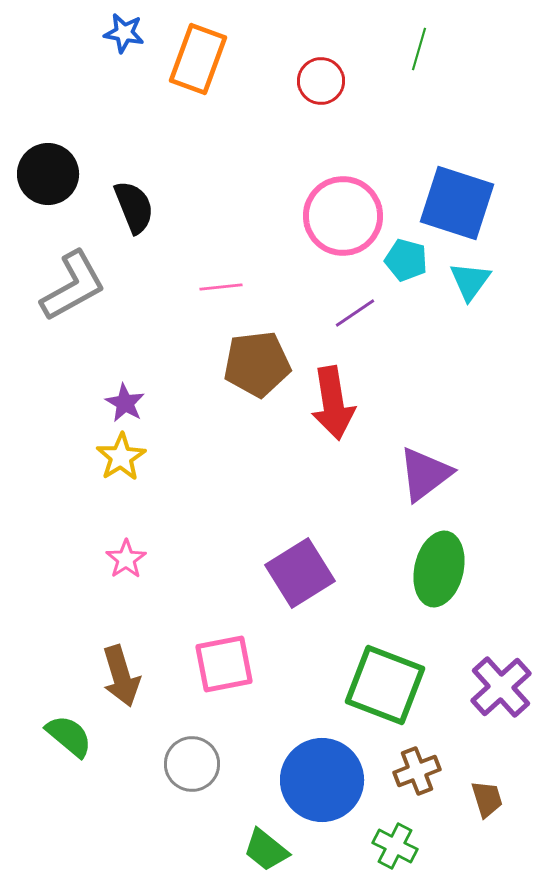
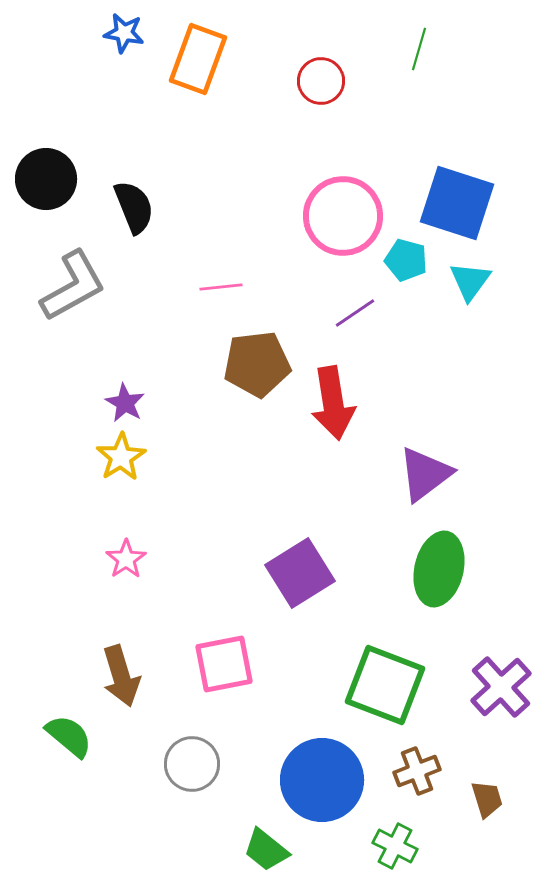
black circle: moved 2 px left, 5 px down
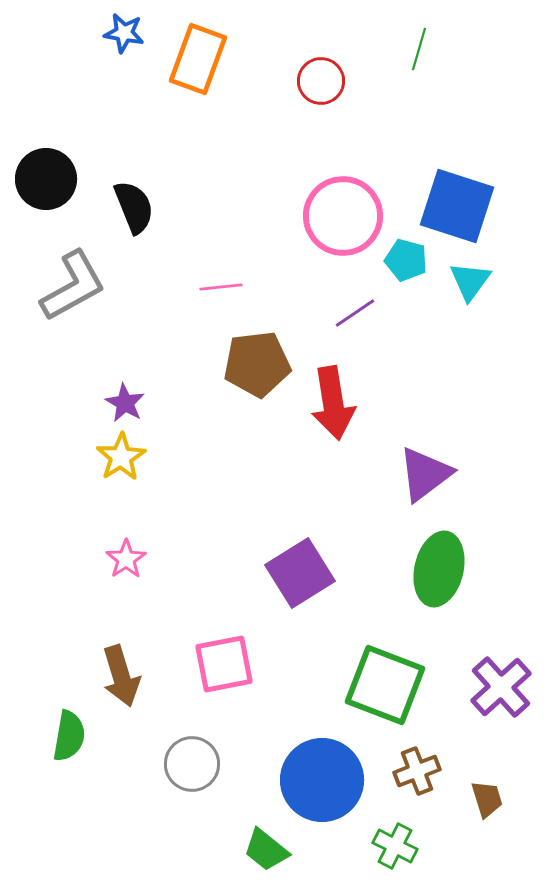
blue square: moved 3 px down
green semicircle: rotated 60 degrees clockwise
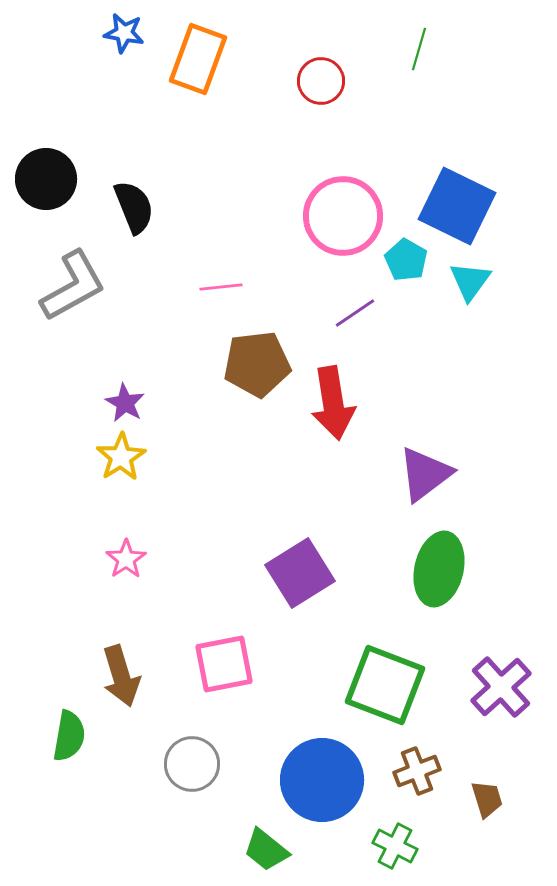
blue square: rotated 8 degrees clockwise
cyan pentagon: rotated 15 degrees clockwise
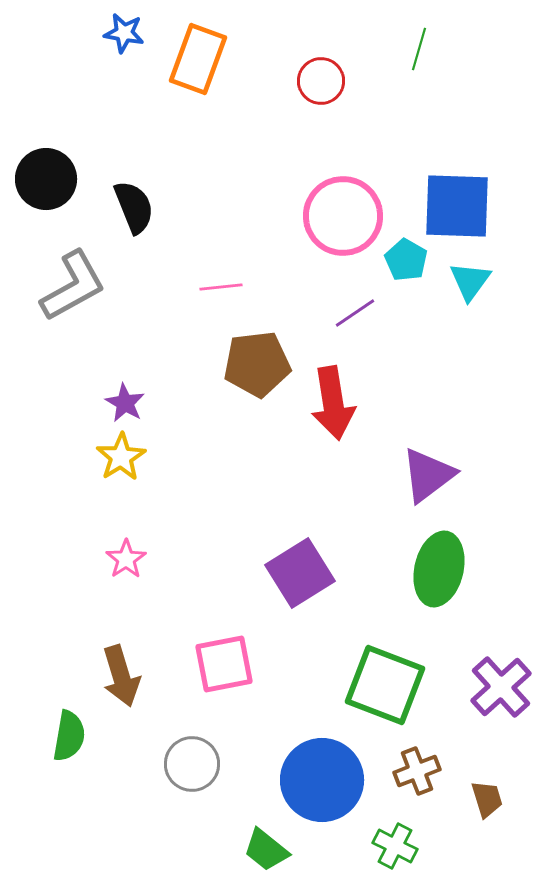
blue square: rotated 24 degrees counterclockwise
purple triangle: moved 3 px right, 1 px down
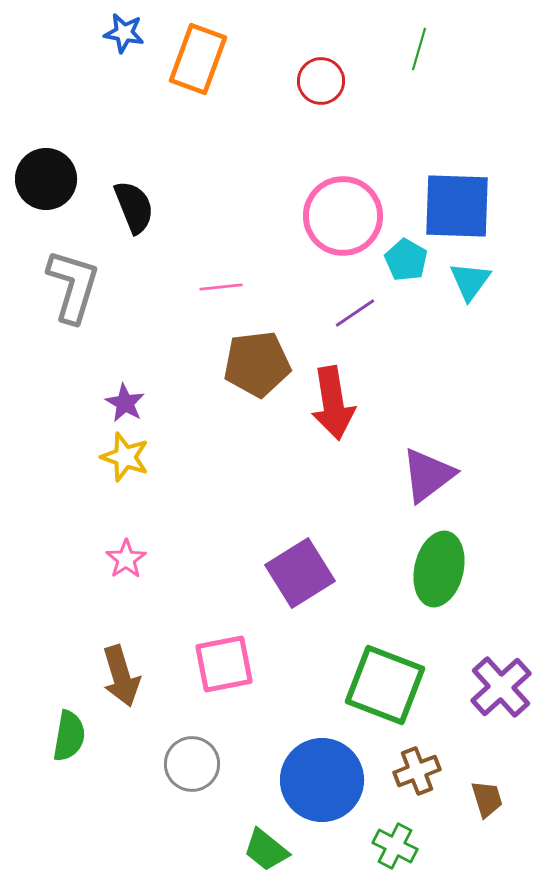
gray L-shape: rotated 44 degrees counterclockwise
yellow star: moved 4 px right; rotated 21 degrees counterclockwise
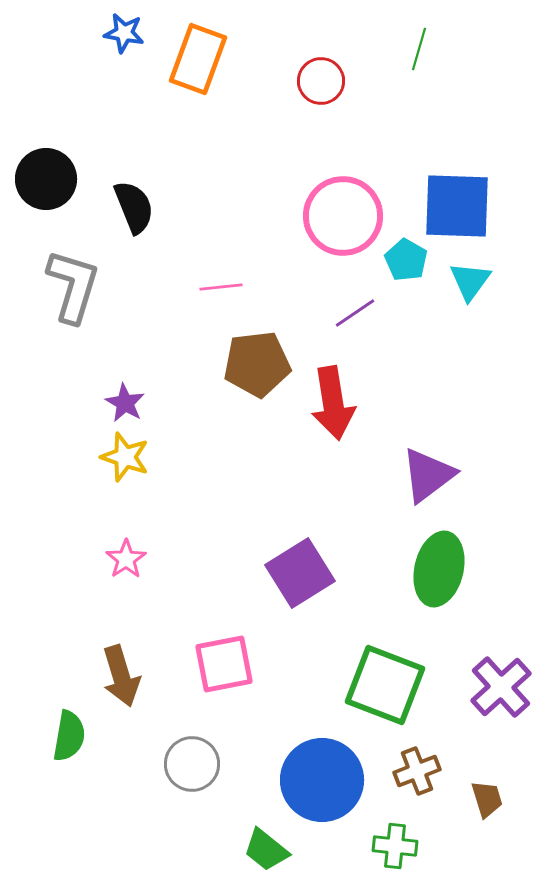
green cross: rotated 21 degrees counterclockwise
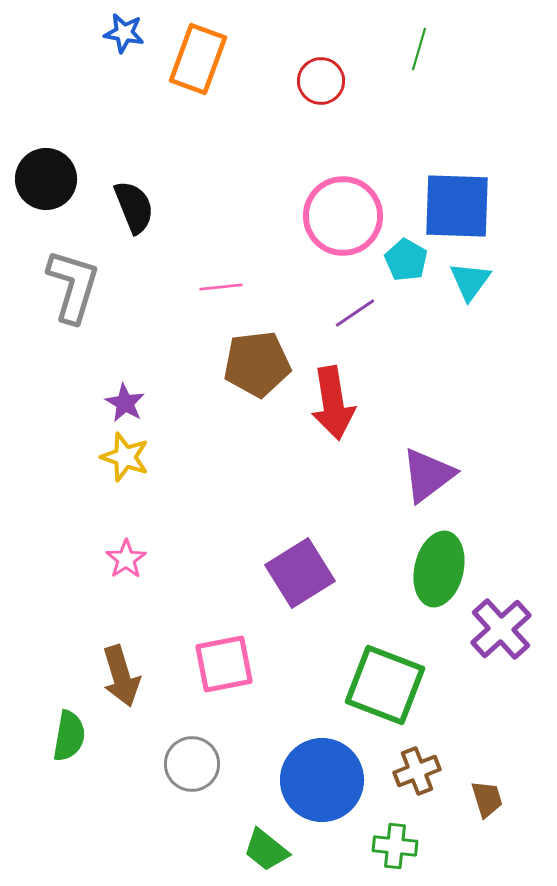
purple cross: moved 58 px up
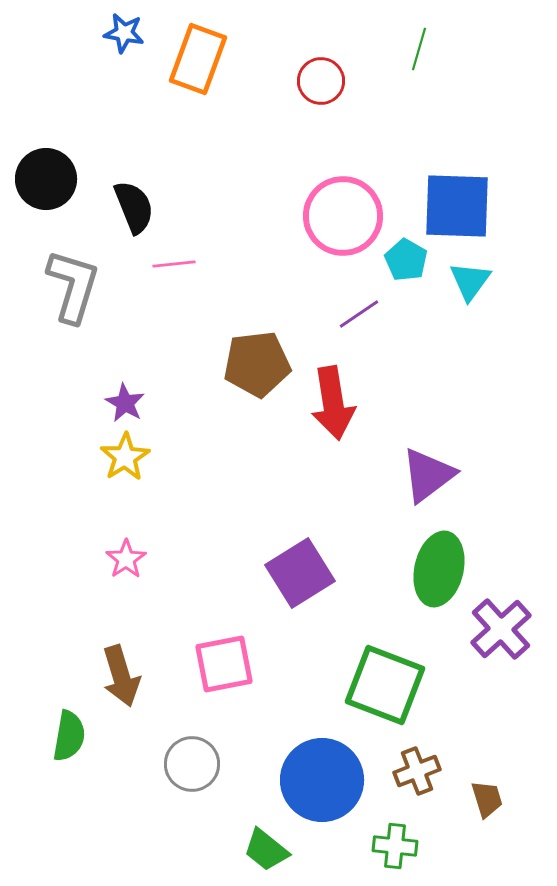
pink line: moved 47 px left, 23 px up
purple line: moved 4 px right, 1 px down
yellow star: rotated 21 degrees clockwise
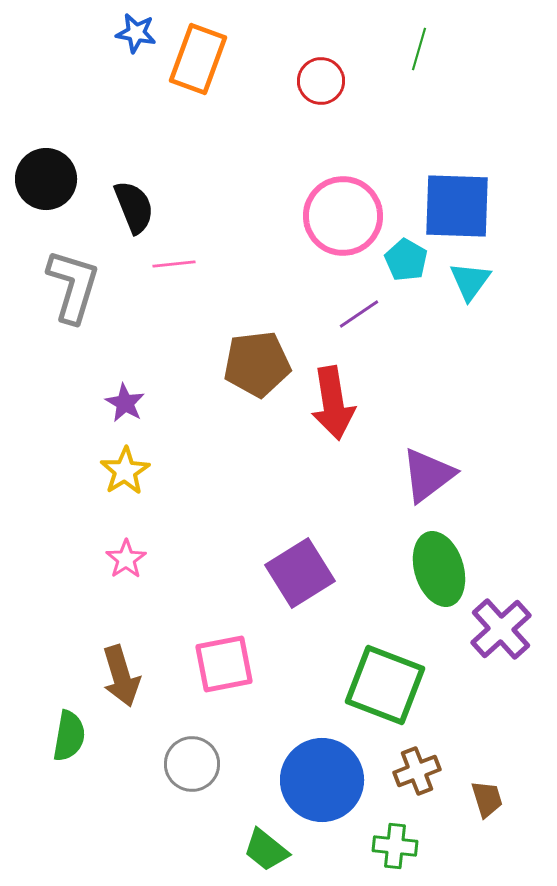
blue star: moved 12 px right
yellow star: moved 14 px down
green ellipse: rotated 30 degrees counterclockwise
